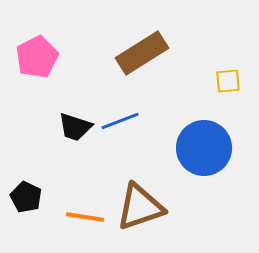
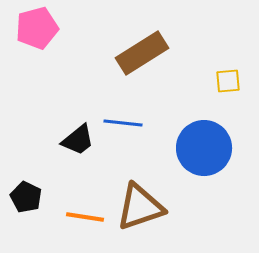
pink pentagon: moved 29 px up; rotated 12 degrees clockwise
blue line: moved 3 px right, 2 px down; rotated 27 degrees clockwise
black trapezoid: moved 3 px right, 13 px down; rotated 57 degrees counterclockwise
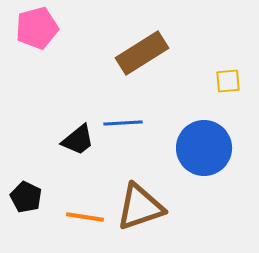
blue line: rotated 9 degrees counterclockwise
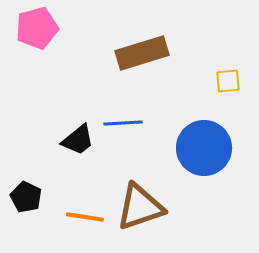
brown rectangle: rotated 15 degrees clockwise
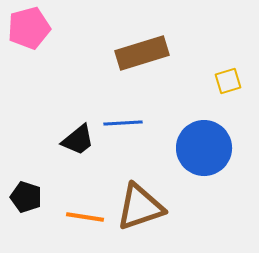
pink pentagon: moved 8 px left
yellow square: rotated 12 degrees counterclockwise
black pentagon: rotated 8 degrees counterclockwise
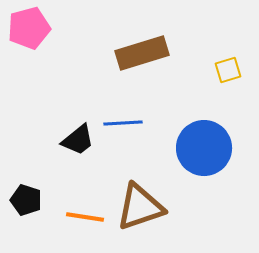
yellow square: moved 11 px up
black pentagon: moved 3 px down
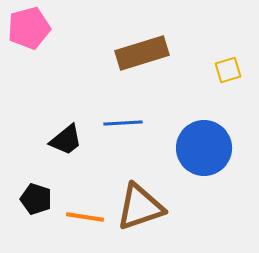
black trapezoid: moved 12 px left
black pentagon: moved 10 px right, 1 px up
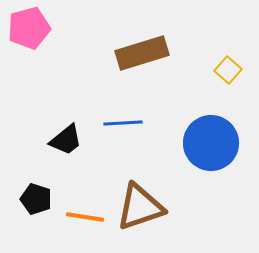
yellow square: rotated 32 degrees counterclockwise
blue circle: moved 7 px right, 5 px up
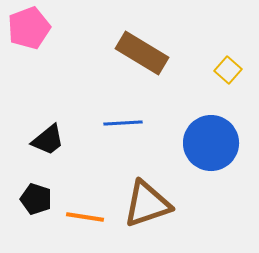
pink pentagon: rotated 6 degrees counterclockwise
brown rectangle: rotated 48 degrees clockwise
black trapezoid: moved 18 px left
brown triangle: moved 7 px right, 3 px up
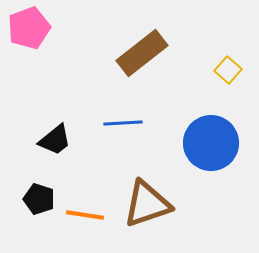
brown rectangle: rotated 69 degrees counterclockwise
black trapezoid: moved 7 px right
black pentagon: moved 3 px right
orange line: moved 2 px up
